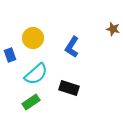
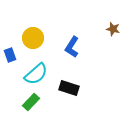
green rectangle: rotated 12 degrees counterclockwise
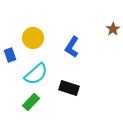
brown star: rotated 24 degrees clockwise
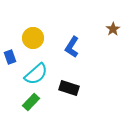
blue rectangle: moved 2 px down
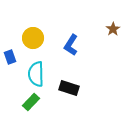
blue L-shape: moved 1 px left, 2 px up
cyan semicircle: rotated 130 degrees clockwise
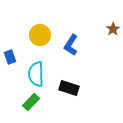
yellow circle: moved 7 px right, 3 px up
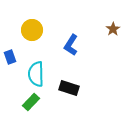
yellow circle: moved 8 px left, 5 px up
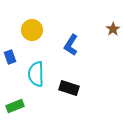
green rectangle: moved 16 px left, 4 px down; rotated 24 degrees clockwise
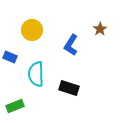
brown star: moved 13 px left
blue rectangle: rotated 48 degrees counterclockwise
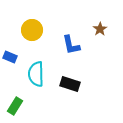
blue L-shape: rotated 45 degrees counterclockwise
black rectangle: moved 1 px right, 4 px up
green rectangle: rotated 36 degrees counterclockwise
